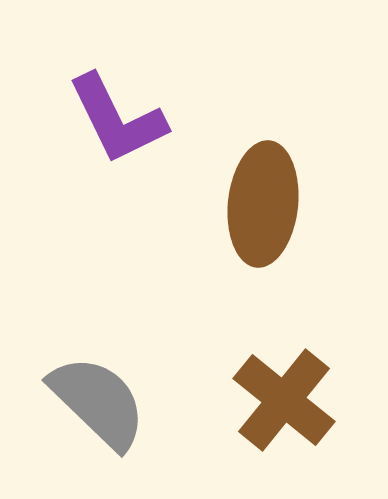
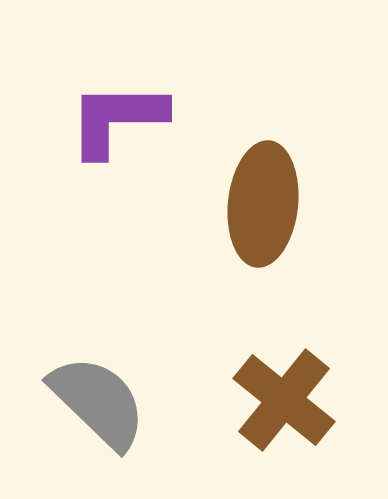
purple L-shape: rotated 116 degrees clockwise
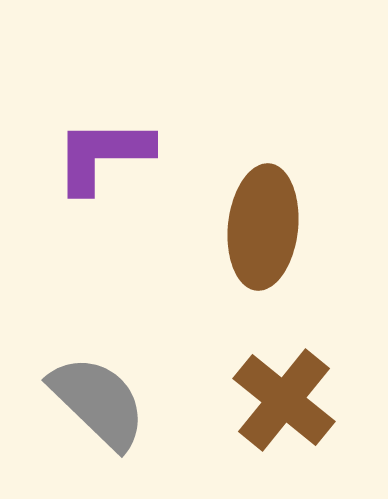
purple L-shape: moved 14 px left, 36 px down
brown ellipse: moved 23 px down
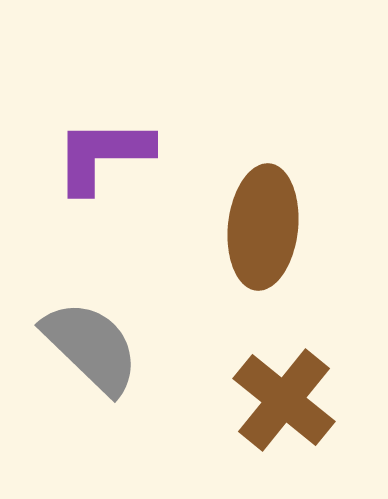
gray semicircle: moved 7 px left, 55 px up
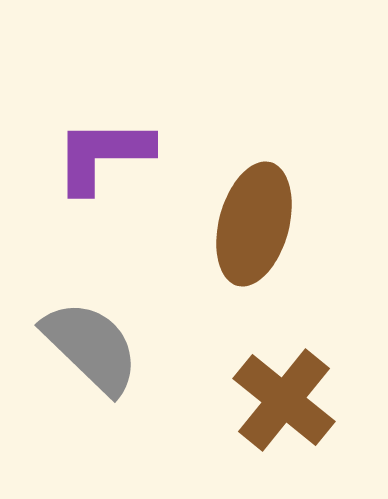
brown ellipse: moved 9 px left, 3 px up; rotated 9 degrees clockwise
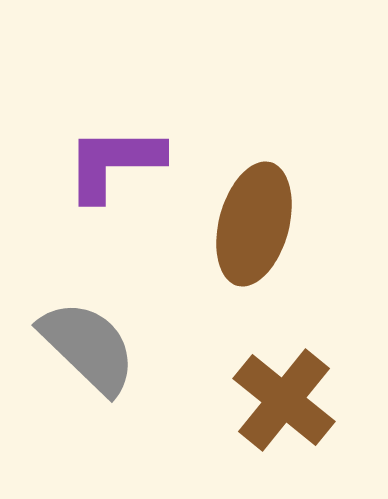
purple L-shape: moved 11 px right, 8 px down
gray semicircle: moved 3 px left
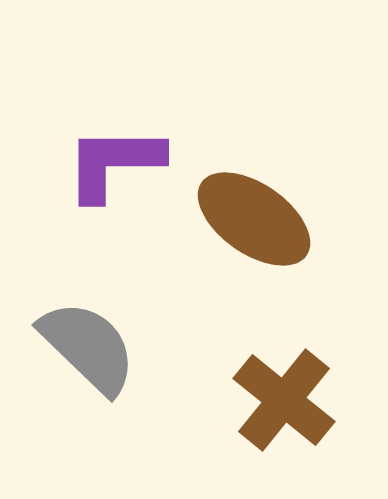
brown ellipse: moved 5 px up; rotated 70 degrees counterclockwise
